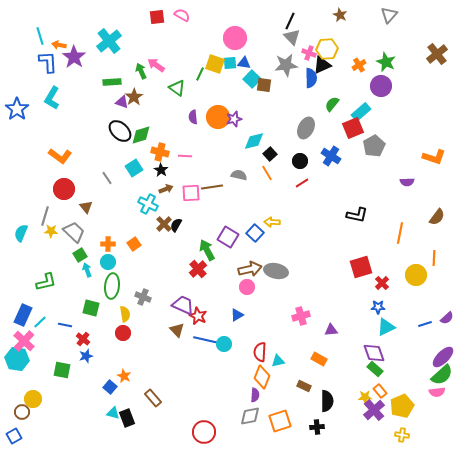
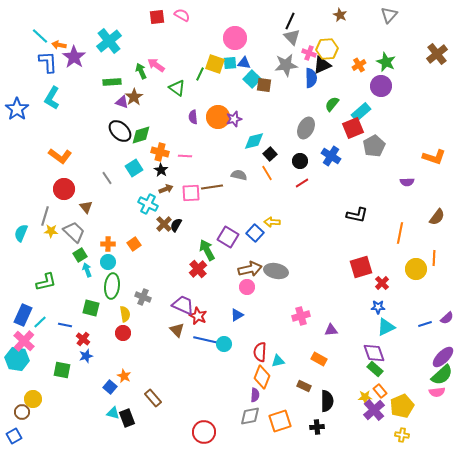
cyan line at (40, 36): rotated 30 degrees counterclockwise
yellow circle at (416, 275): moved 6 px up
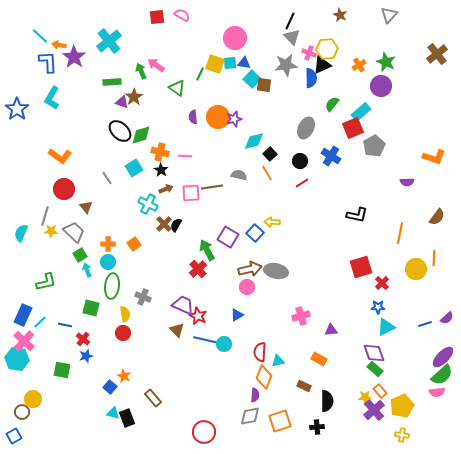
orange diamond at (262, 377): moved 2 px right
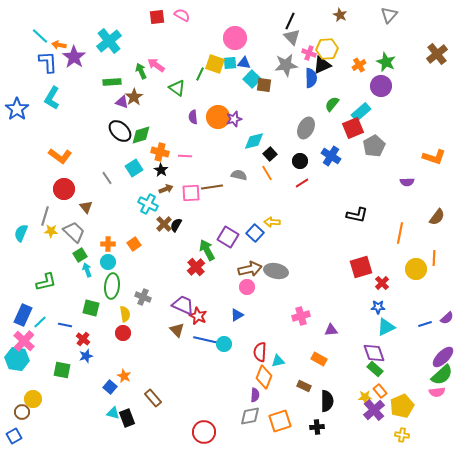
red cross at (198, 269): moved 2 px left, 2 px up
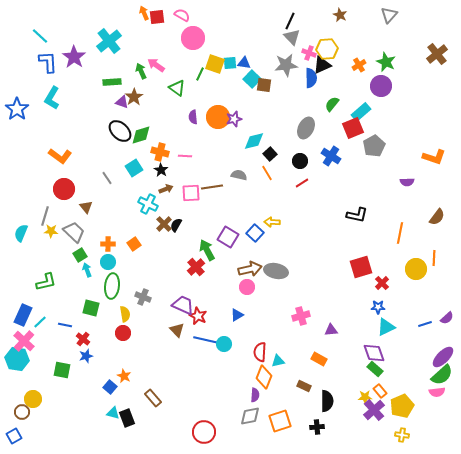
pink circle at (235, 38): moved 42 px left
orange arrow at (59, 45): moved 85 px right, 32 px up; rotated 56 degrees clockwise
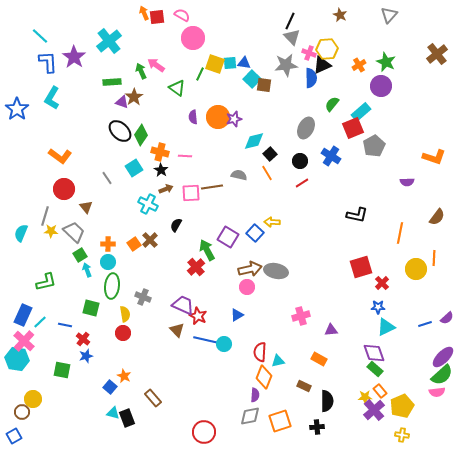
green diamond at (141, 135): rotated 40 degrees counterclockwise
brown cross at (164, 224): moved 14 px left, 16 px down
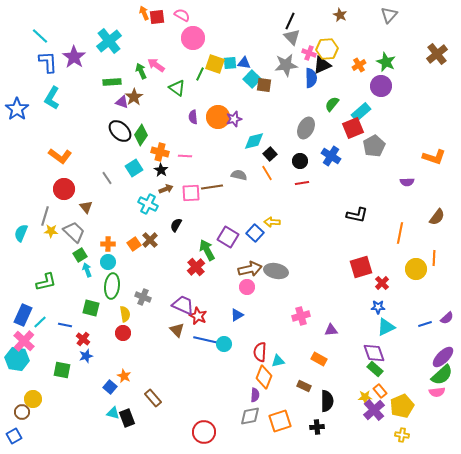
red line at (302, 183): rotated 24 degrees clockwise
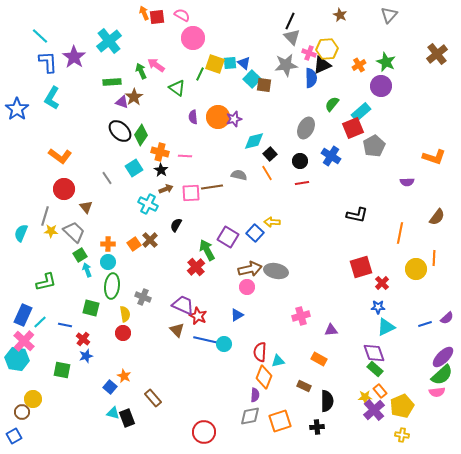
blue triangle at (244, 63): rotated 32 degrees clockwise
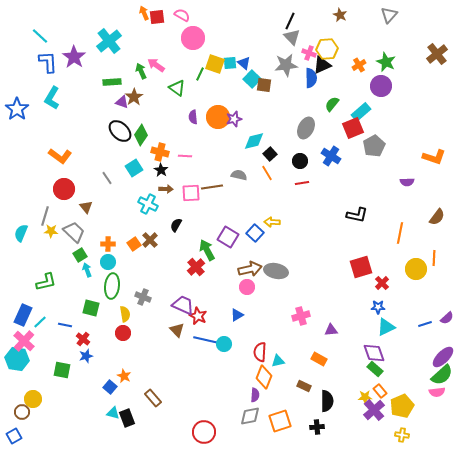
brown arrow at (166, 189): rotated 24 degrees clockwise
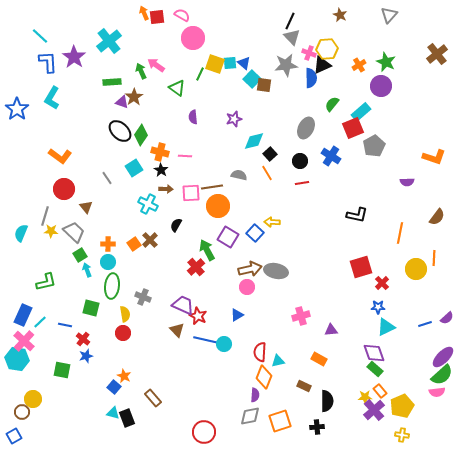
orange circle at (218, 117): moved 89 px down
blue square at (110, 387): moved 4 px right
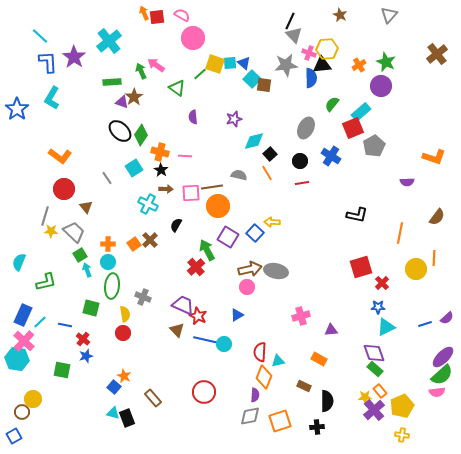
gray triangle at (292, 37): moved 2 px right, 2 px up
black triangle at (322, 65): rotated 18 degrees clockwise
green line at (200, 74): rotated 24 degrees clockwise
cyan semicircle at (21, 233): moved 2 px left, 29 px down
red circle at (204, 432): moved 40 px up
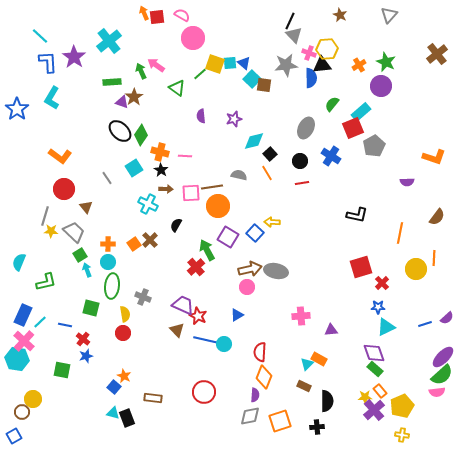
purple semicircle at (193, 117): moved 8 px right, 1 px up
pink cross at (301, 316): rotated 12 degrees clockwise
cyan triangle at (278, 361): moved 29 px right, 3 px down; rotated 32 degrees counterclockwise
brown rectangle at (153, 398): rotated 42 degrees counterclockwise
